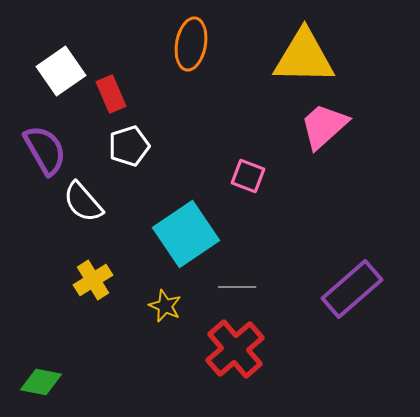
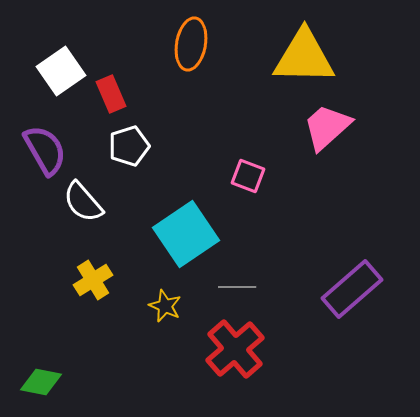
pink trapezoid: moved 3 px right, 1 px down
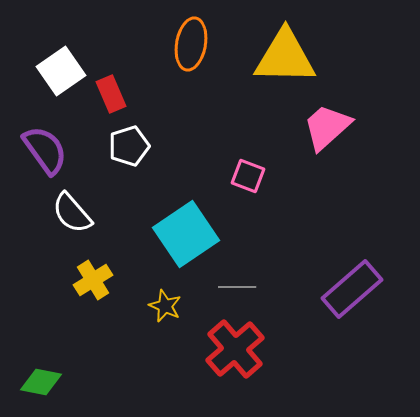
yellow triangle: moved 19 px left
purple semicircle: rotated 6 degrees counterclockwise
white semicircle: moved 11 px left, 11 px down
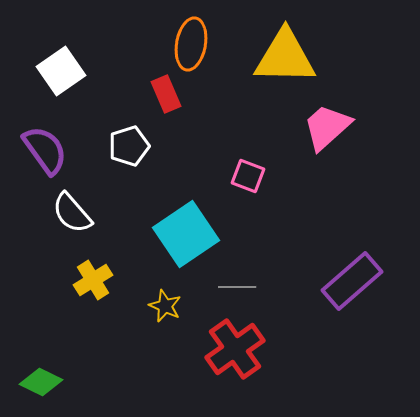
red rectangle: moved 55 px right
purple rectangle: moved 8 px up
red cross: rotated 6 degrees clockwise
green diamond: rotated 15 degrees clockwise
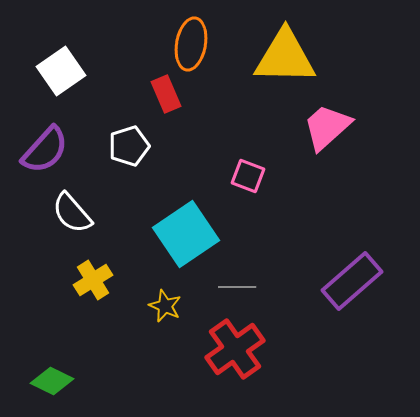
purple semicircle: rotated 78 degrees clockwise
green diamond: moved 11 px right, 1 px up
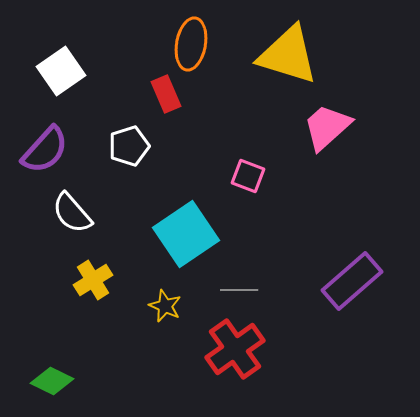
yellow triangle: moved 3 px right, 2 px up; rotated 16 degrees clockwise
gray line: moved 2 px right, 3 px down
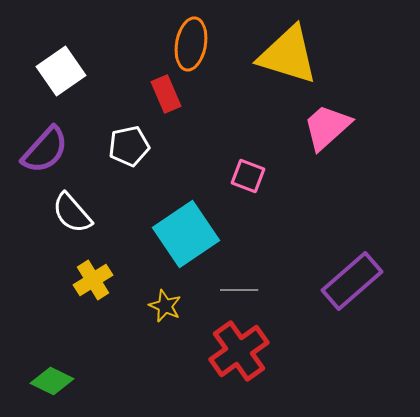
white pentagon: rotated 6 degrees clockwise
red cross: moved 4 px right, 2 px down
